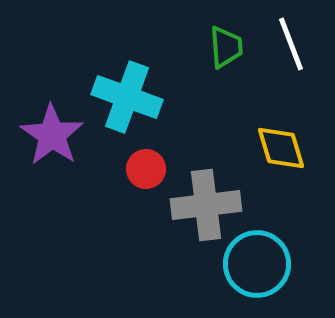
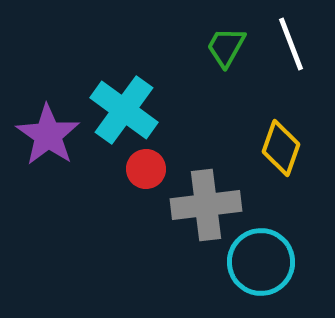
green trapezoid: rotated 147 degrees counterclockwise
cyan cross: moved 3 px left, 13 px down; rotated 16 degrees clockwise
purple star: moved 4 px left
yellow diamond: rotated 36 degrees clockwise
cyan circle: moved 4 px right, 2 px up
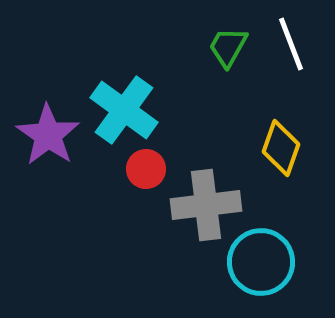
green trapezoid: moved 2 px right
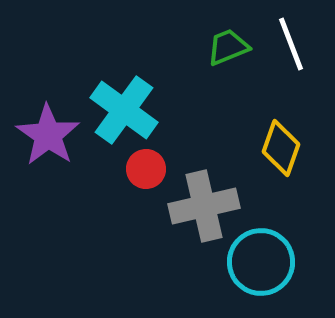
green trapezoid: rotated 39 degrees clockwise
gray cross: moved 2 px left, 1 px down; rotated 6 degrees counterclockwise
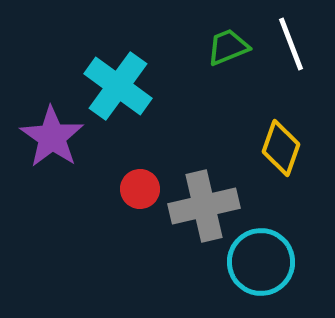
cyan cross: moved 6 px left, 24 px up
purple star: moved 4 px right, 2 px down
red circle: moved 6 px left, 20 px down
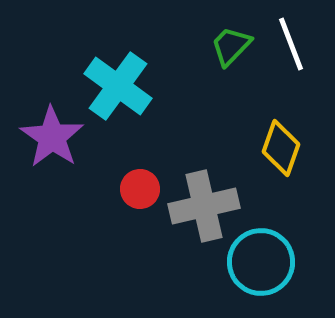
green trapezoid: moved 3 px right, 1 px up; rotated 24 degrees counterclockwise
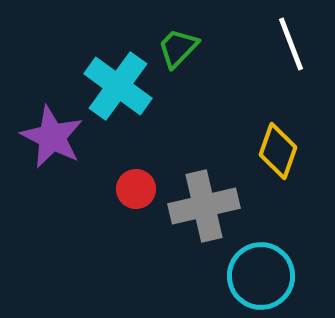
green trapezoid: moved 53 px left, 2 px down
purple star: rotated 8 degrees counterclockwise
yellow diamond: moved 3 px left, 3 px down
red circle: moved 4 px left
cyan circle: moved 14 px down
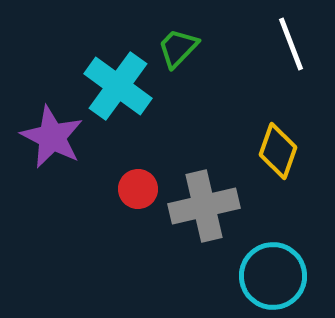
red circle: moved 2 px right
cyan circle: moved 12 px right
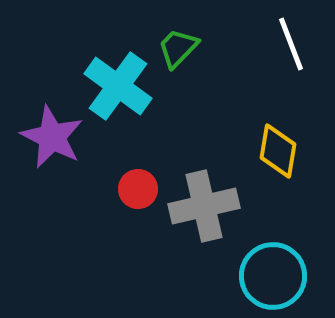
yellow diamond: rotated 10 degrees counterclockwise
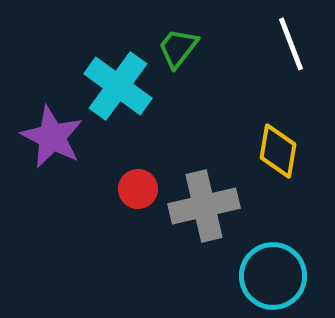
green trapezoid: rotated 6 degrees counterclockwise
